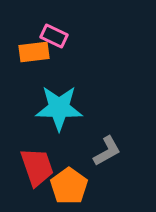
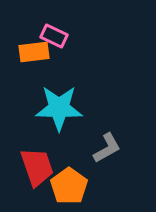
gray L-shape: moved 3 px up
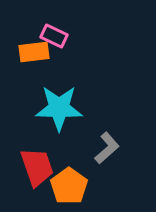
gray L-shape: rotated 12 degrees counterclockwise
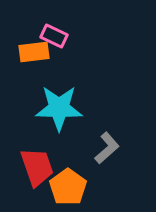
orange pentagon: moved 1 px left, 1 px down
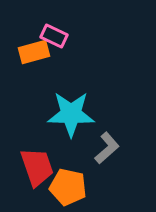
orange rectangle: rotated 8 degrees counterclockwise
cyan star: moved 12 px right, 6 px down
orange pentagon: rotated 24 degrees counterclockwise
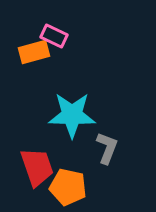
cyan star: moved 1 px right, 1 px down
gray L-shape: rotated 28 degrees counterclockwise
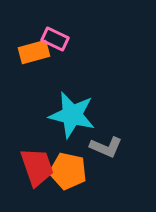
pink rectangle: moved 1 px right, 3 px down
cyan star: rotated 12 degrees clockwise
gray L-shape: moved 1 px left, 1 px up; rotated 92 degrees clockwise
orange pentagon: moved 16 px up
